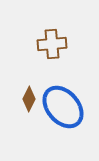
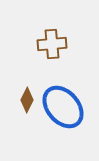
brown diamond: moved 2 px left, 1 px down
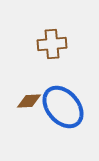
brown diamond: moved 2 px right, 1 px down; rotated 60 degrees clockwise
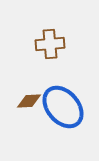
brown cross: moved 2 px left
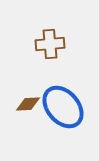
brown diamond: moved 1 px left, 3 px down
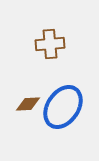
blue ellipse: rotated 75 degrees clockwise
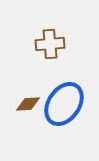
blue ellipse: moved 1 px right, 3 px up
